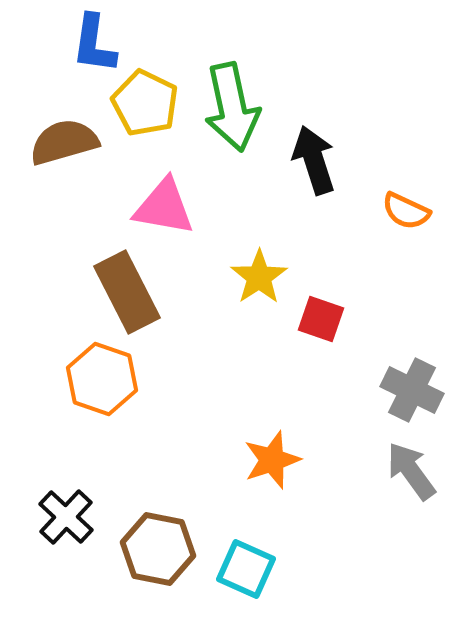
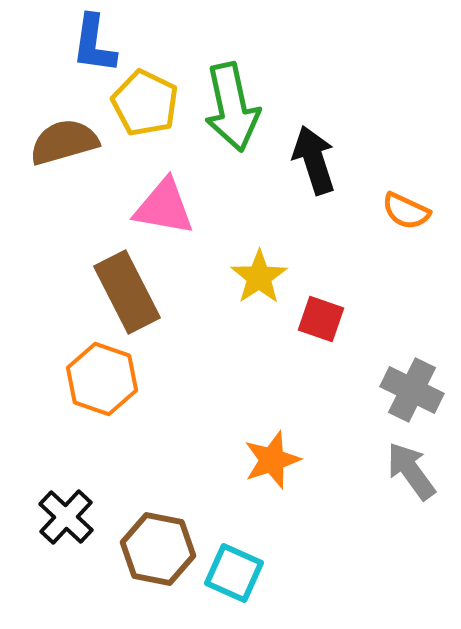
cyan square: moved 12 px left, 4 px down
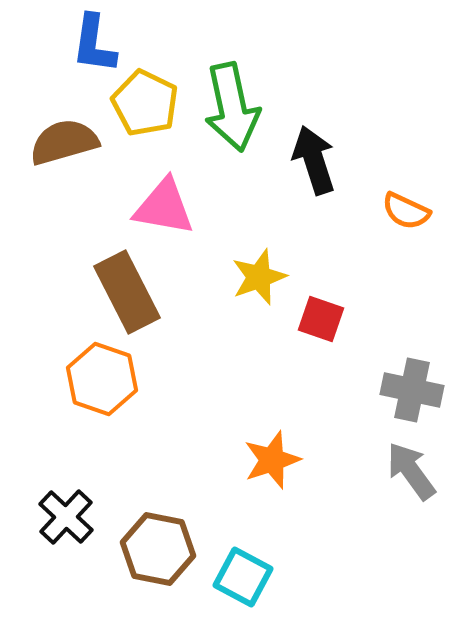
yellow star: rotated 14 degrees clockwise
gray cross: rotated 14 degrees counterclockwise
cyan square: moved 9 px right, 4 px down; rotated 4 degrees clockwise
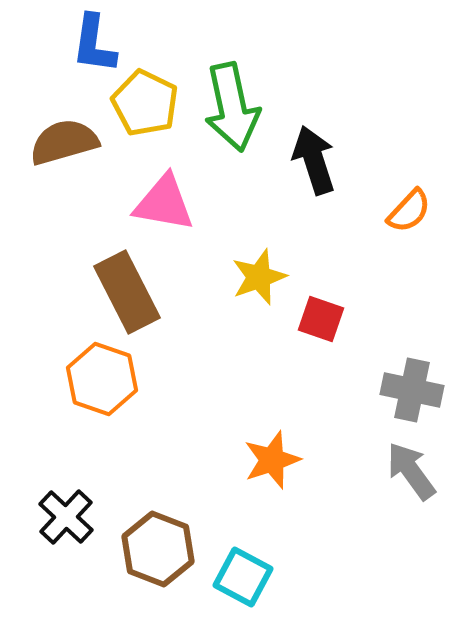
pink triangle: moved 4 px up
orange semicircle: moved 3 px right; rotated 72 degrees counterclockwise
brown hexagon: rotated 10 degrees clockwise
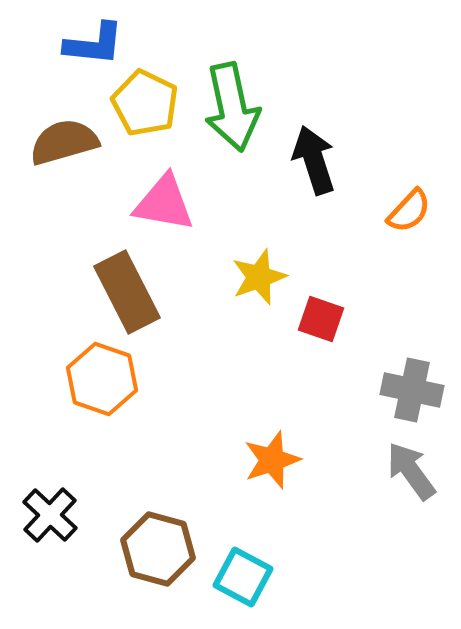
blue L-shape: rotated 92 degrees counterclockwise
black cross: moved 16 px left, 2 px up
brown hexagon: rotated 6 degrees counterclockwise
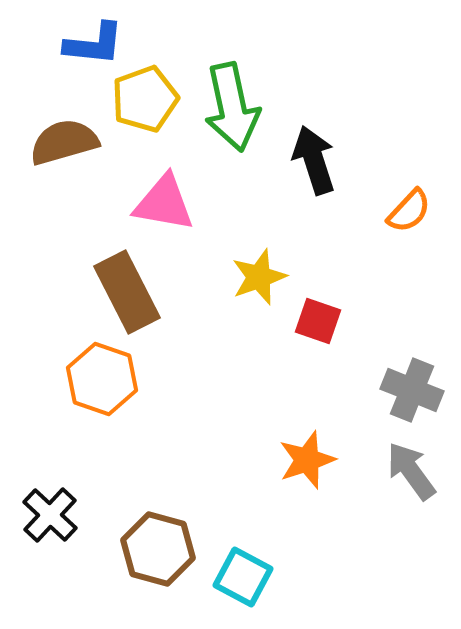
yellow pentagon: moved 4 px up; rotated 26 degrees clockwise
red square: moved 3 px left, 2 px down
gray cross: rotated 10 degrees clockwise
orange star: moved 35 px right
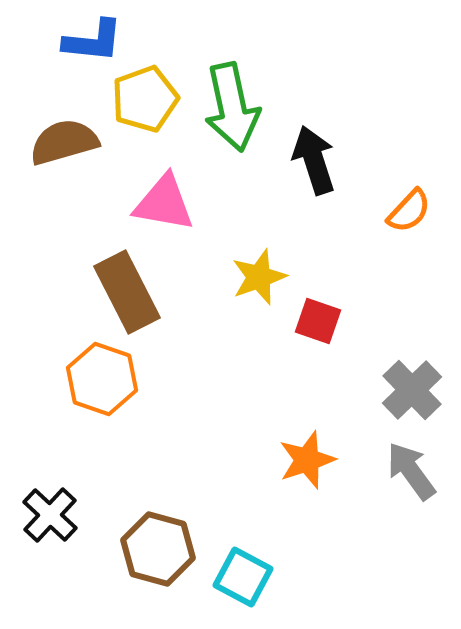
blue L-shape: moved 1 px left, 3 px up
gray cross: rotated 24 degrees clockwise
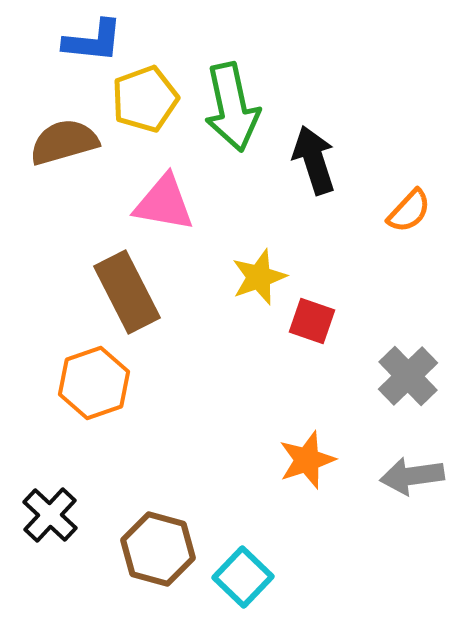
red square: moved 6 px left
orange hexagon: moved 8 px left, 4 px down; rotated 22 degrees clockwise
gray cross: moved 4 px left, 14 px up
gray arrow: moved 1 px right, 5 px down; rotated 62 degrees counterclockwise
cyan square: rotated 16 degrees clockwise
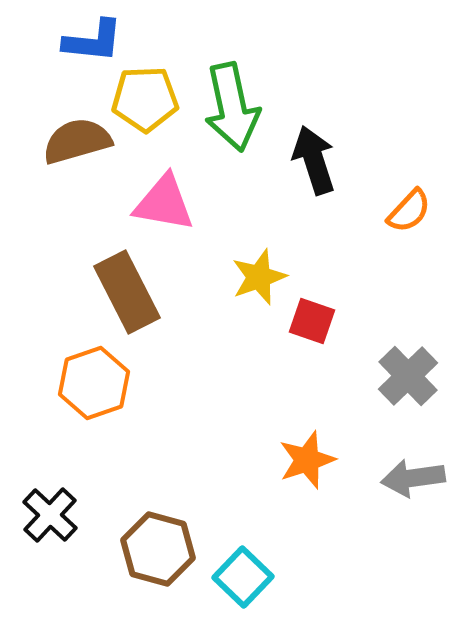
yellow pentagon: rotated 18 degrees clockwise
brown semicircle: moved 13 px right, 1 px up
gray arrow: moved 1 px right, 2 px down
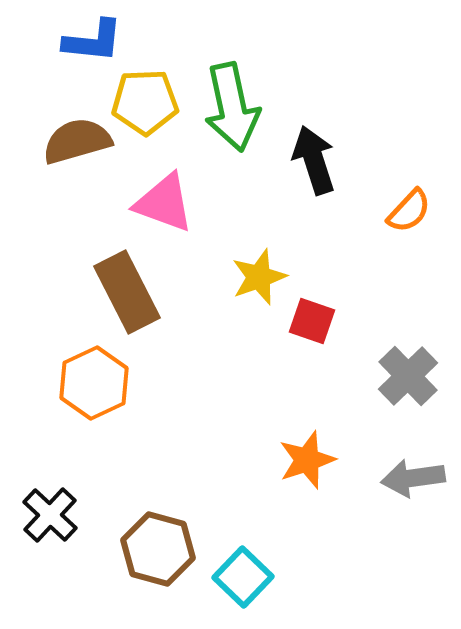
yellow pentagon: moved 3 px down
pink triangle: rotated 10 degrees clockwise
orange hexagon: rotated 6 degrees counterclockwise
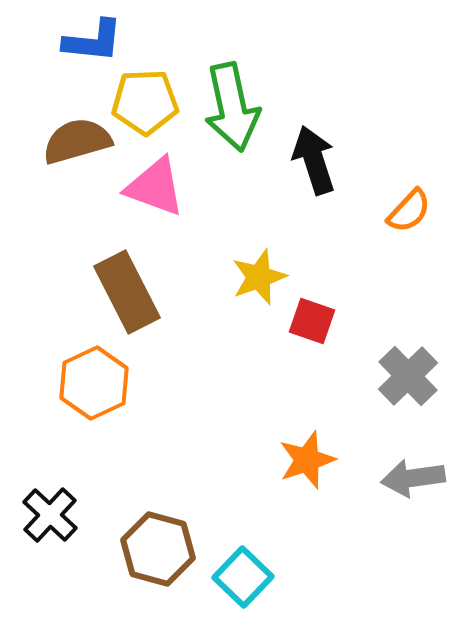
pink triangle: moved 9 px left, 16 px up
